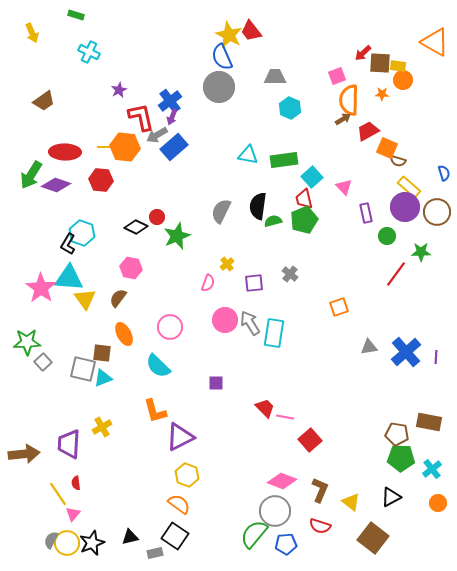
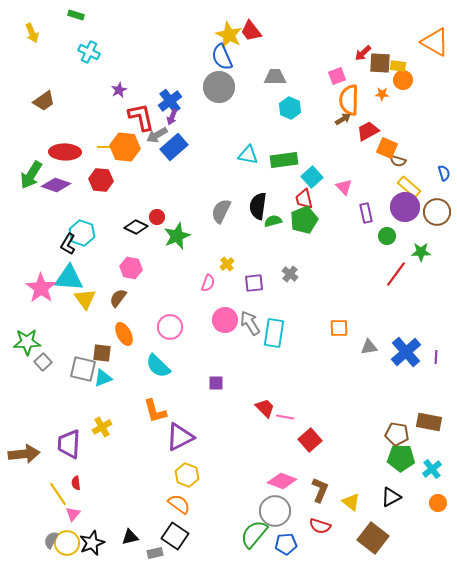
orange square at (339, 307): moved 21 px down; rotated 18 degrees clockwise
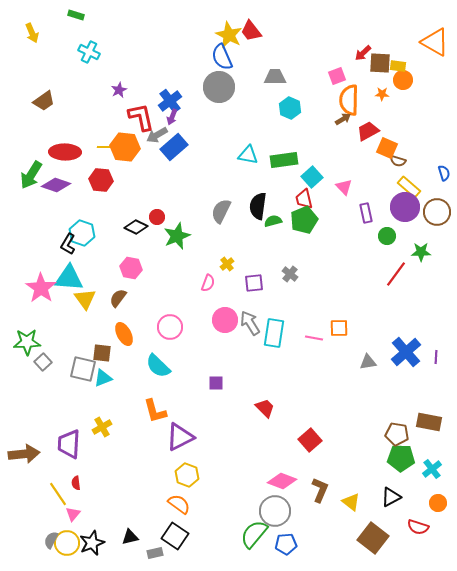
gray triangle at (369, 347): moved 1 px left, 15 px down
pink line at (285, 417): moved 29 px right, 79 px up
red semicircle at (320, 526): moved 98 px right, 1 px down
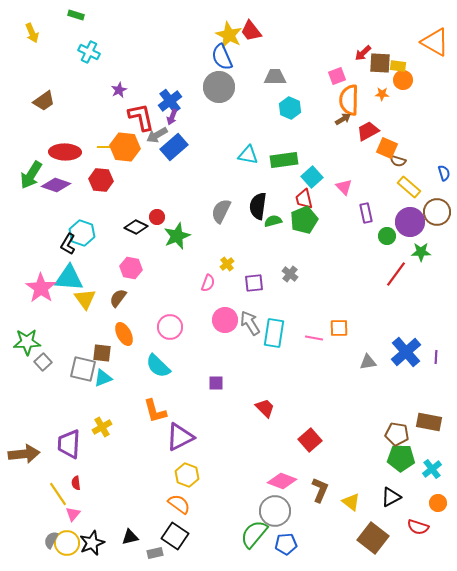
purple circle at (405, 207): moved 5 px right, 15 px down
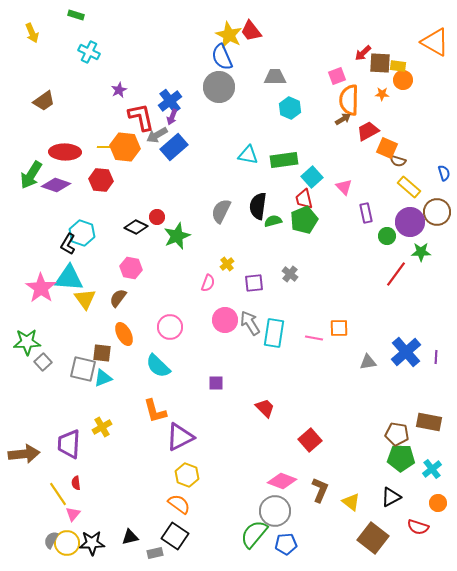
black star at (92, 543): rotated 20 degrees clockwise
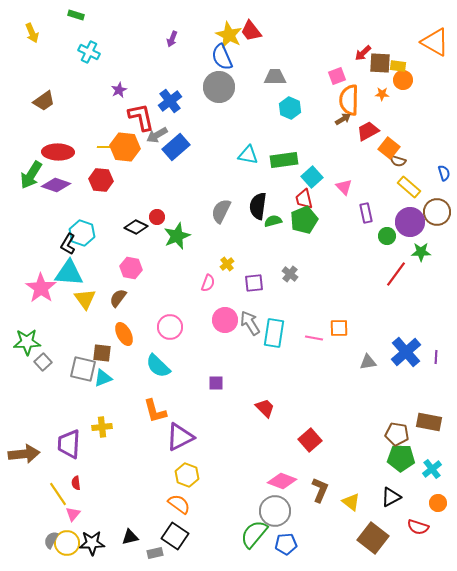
purple arrow at (172, 117): moved 78 px up
blue rectangle at (174, 147): moved 2 px right
orange square at (387, 148): moved 2 px right; rotated 15 degrees clockwise
red ellipse at (65, 152): moved 7 px left
cyan triangle at (69, 278): moved 5 px up
yellow cross at (102, 427): rotated 24 degrees clockwise
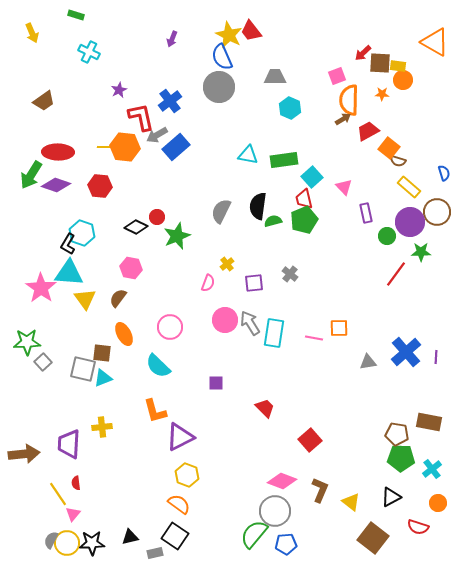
red hexagon at (101, 180): moved 1 px left, 6 px down
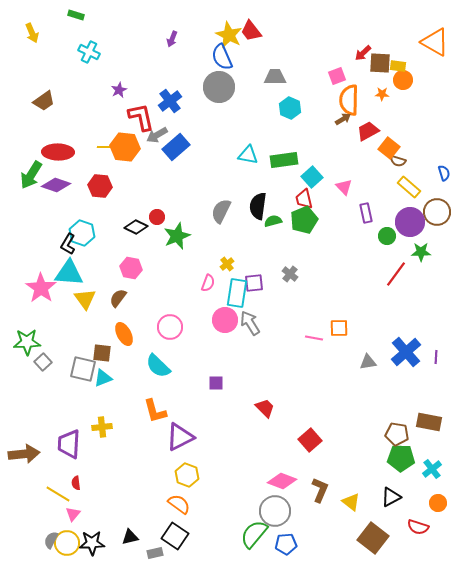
cyan rectangle at (274, 333): moved 37 px left, 40 px up
yellow line at (58, 494): rotated 25 degrees counterclockwise
